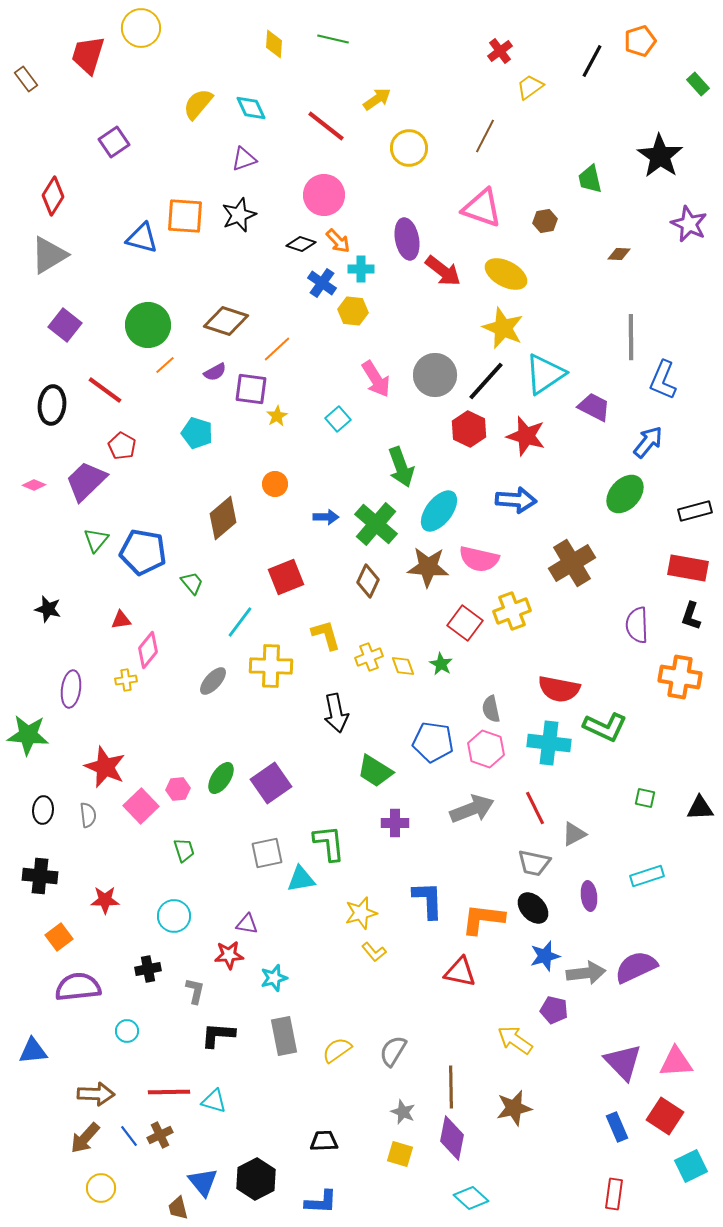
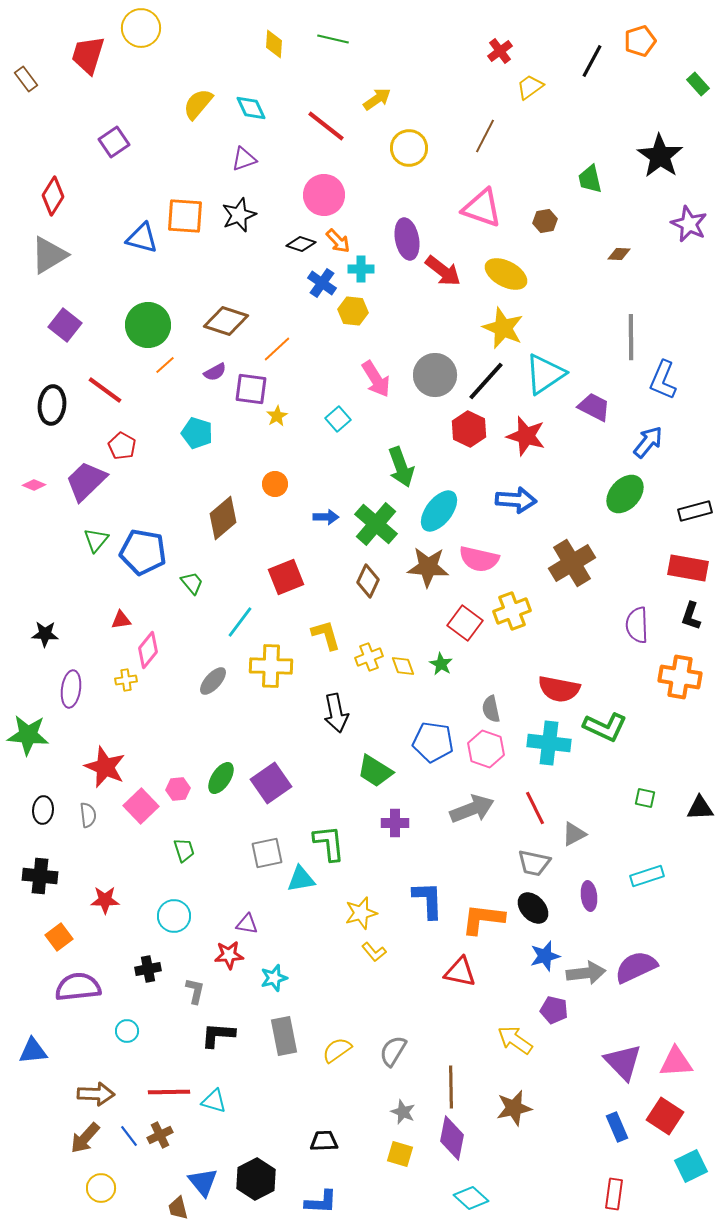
black star at (48, 609): moved 3 px left, 25 px down; rotated 12 degrees counterclockwise
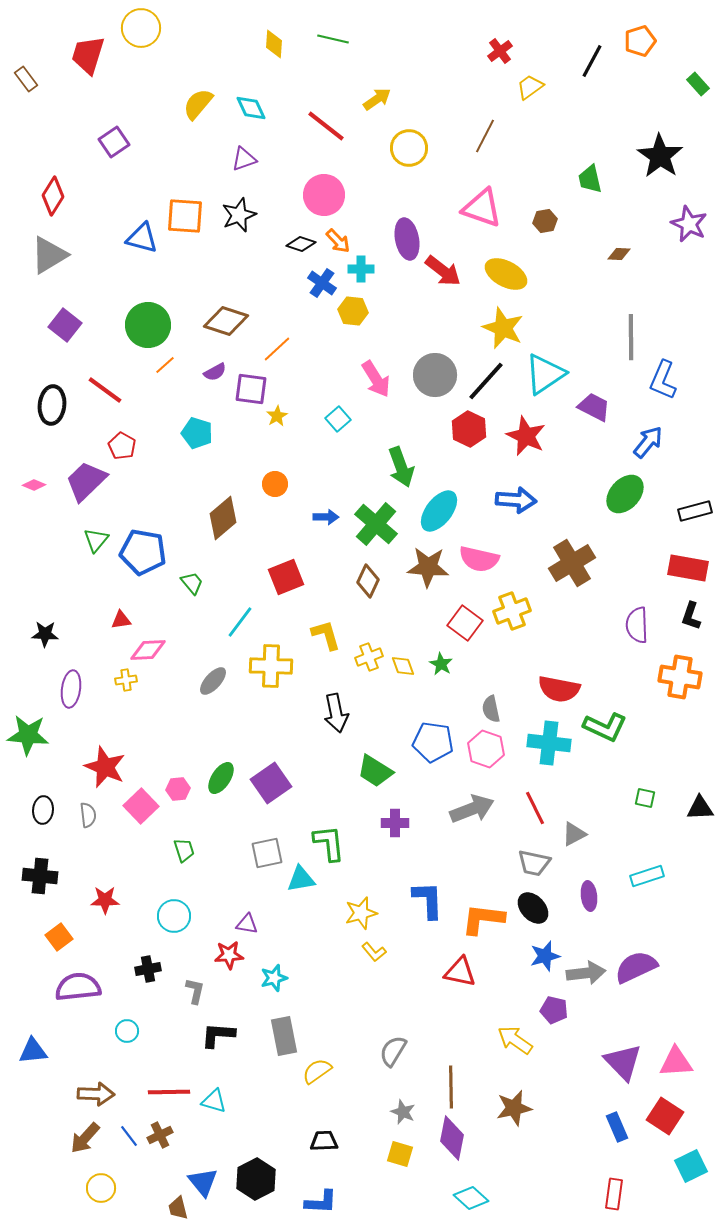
red star at (526, 436): rotated 9 degrees clockwise
pink diamond at (148, 650): rotated 48 degrees clockwise
yellow semicircle at (337, 1050): moved 20 px left, 21 px down
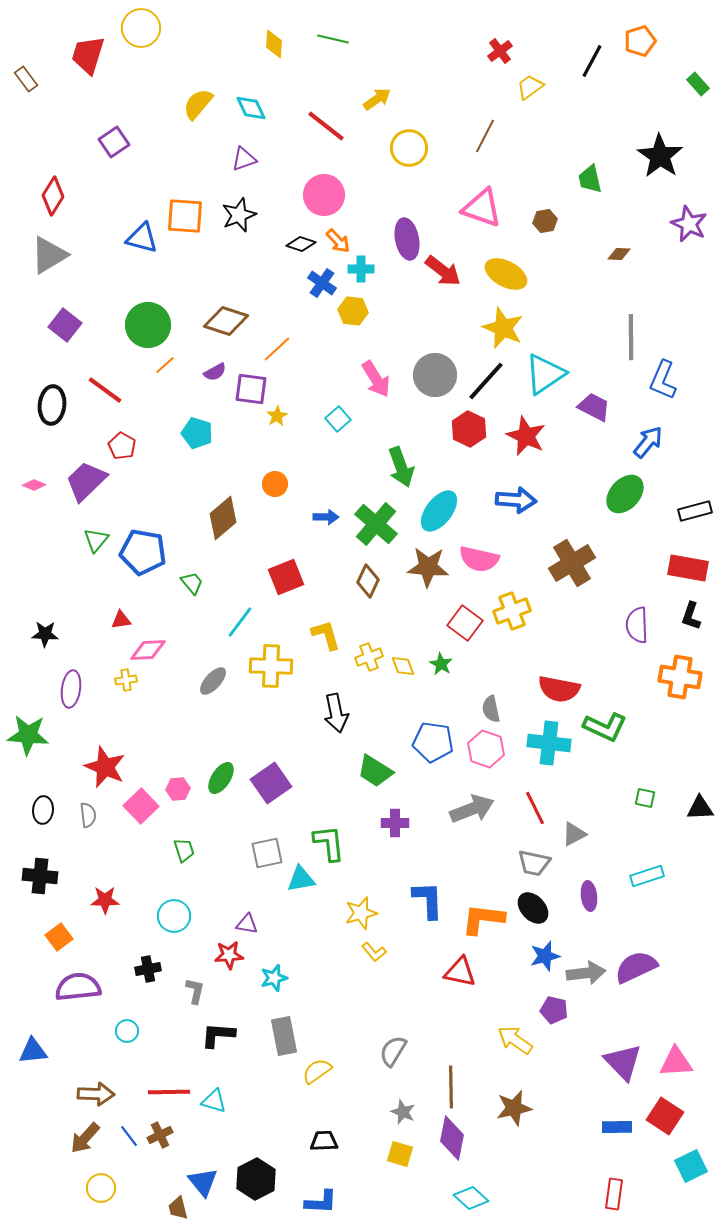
blue rectangle at (617, 1127): rotated 68 degrees counterclockwise
